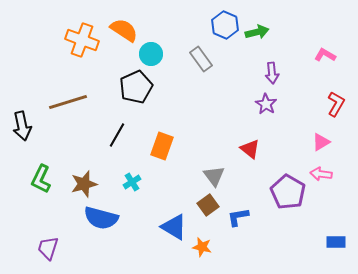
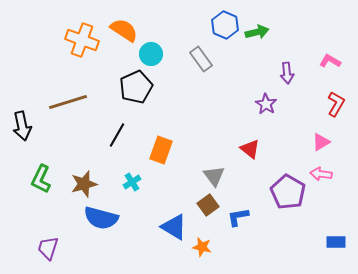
pink L-shape: moved 5 px right, 6 px down
purple arrow: moved 15 px right
orange rectangle: moved 1 px left, 4 px down
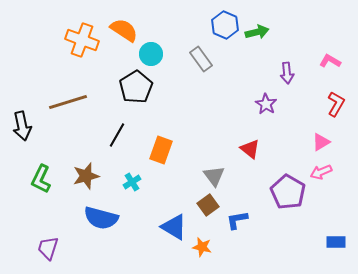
black pentagon: rotated 8 degrees counterclockwise
pink arrow: moved 2 px up; rotated 30 degrees counterclockwise
brown star: moved 2 px right, 8 px up
blue L-shape: moved 1 px left, 3 px down
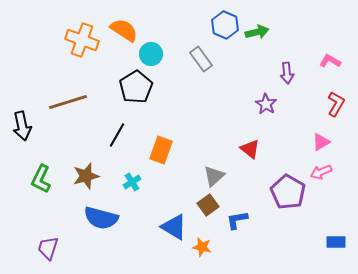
gray triangle: rotated 25 degrees clockwise
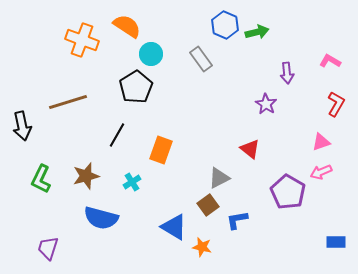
orange semicircle: moved 3 px right, 4 px up
pink triangle: rotated 12 degrees clockwise
gray triangle: moved 5 px right, 2 px down; rotated 15 degrees clockwise
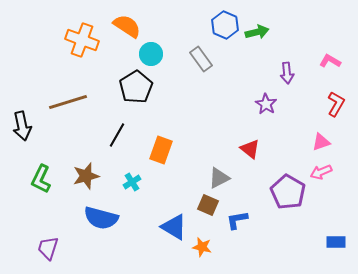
brown square: rotated 30 degrees counterclockwise
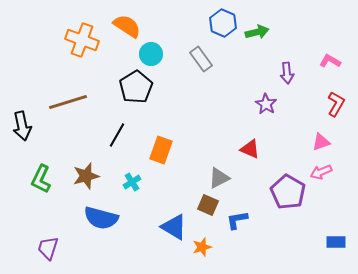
blue hexagon: moved 2 px left, 2 px up
red triangle: rotated 15 degrees counterclockwise
orange star: rotated 30 degrees counterclockwise
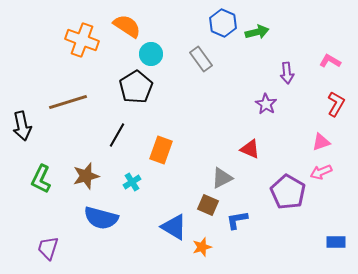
gray triangle: moved 3 px right
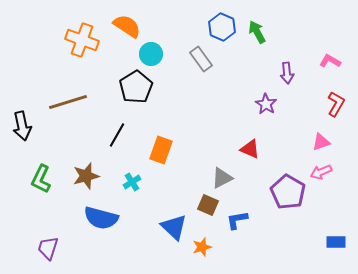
blue hexagon: moved 1 px left, 4 px down
green arrow: rotated 105 degrees counterclockwise
blue triangle: rotated 12 degrees clockwise
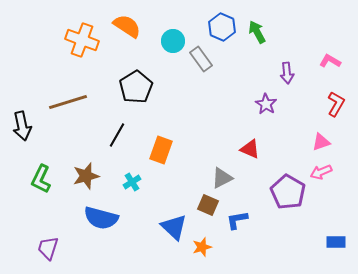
cyan circle: moved 22 px right, 13 px up
